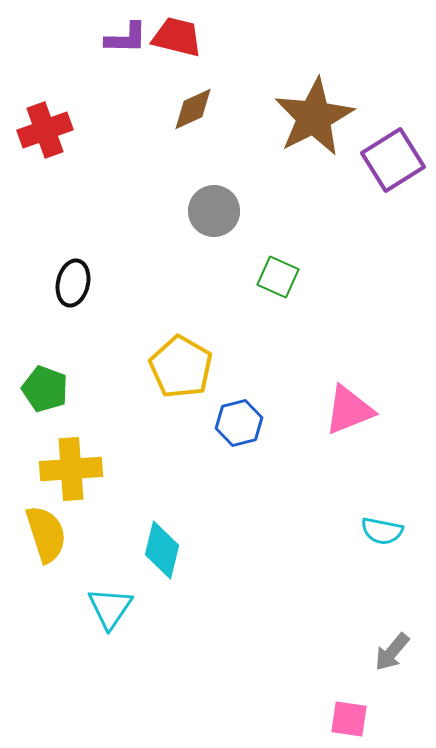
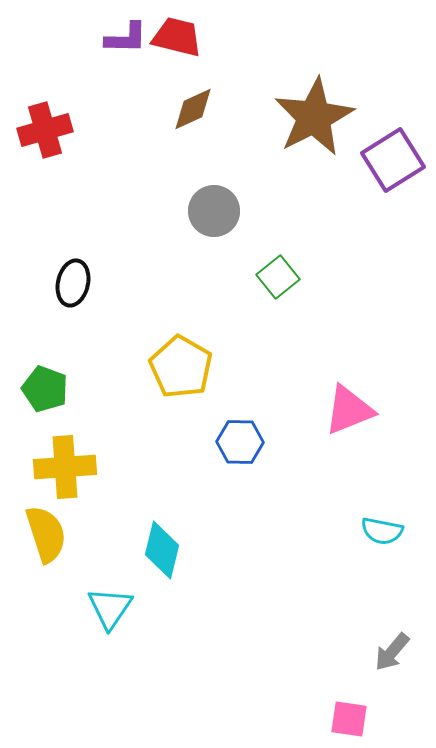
red cross: rotated 4 degrees clockwise
green square: rotated 27 degrees clockwise
blue hexagon: moved 1 px right, 19 px down; rotated 15 degrees clockwise
yellow cross: moved 6 px left, 2 px up
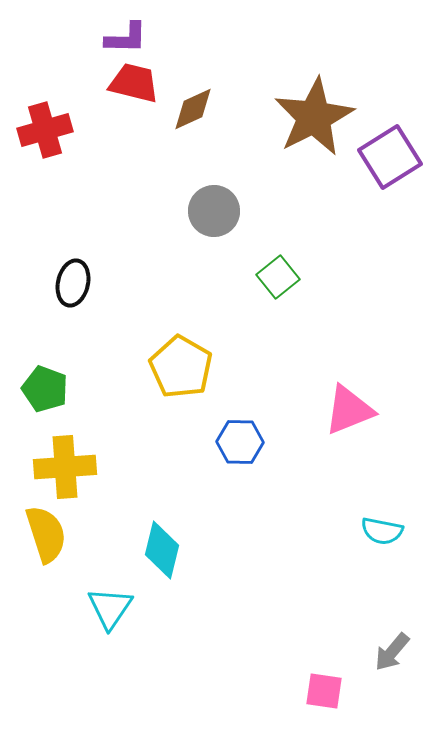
red trapezoid: moved 43 px left, 46 px down
purple square: moved 3 px left, 3 px up
pink square: moved 25 px left, 28 px up
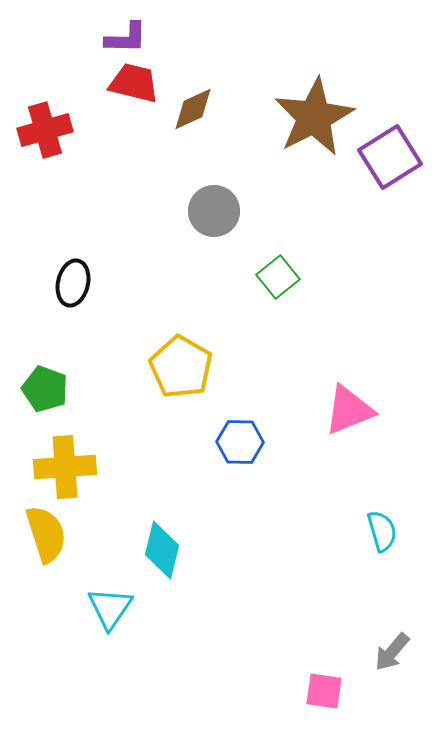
cyan semicircle: rotated 117 degrees counterclockwise
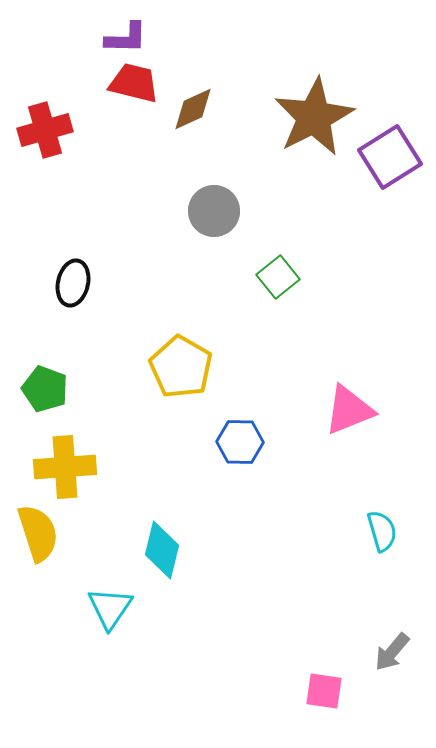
yellow semicircle: moved 8 px left, 1 px up
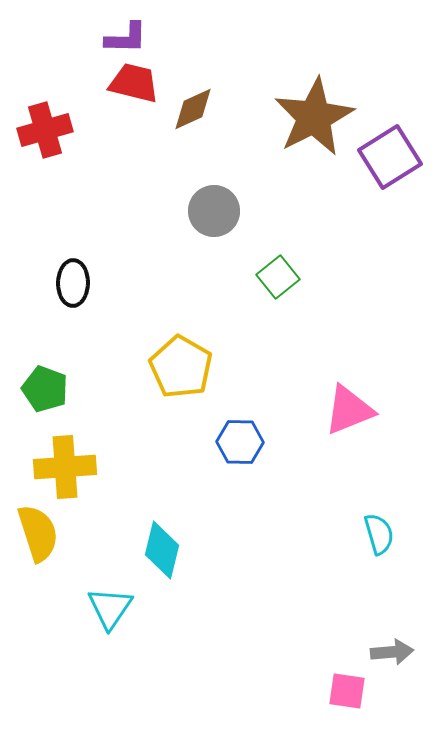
black ellipse: rotated 12 degrees counterclockwise
cyan semicircle: moved 3 px left, 3 px down
gray arrow: rotated 135 degrees counterclockwise
pink square: moved 23 px right
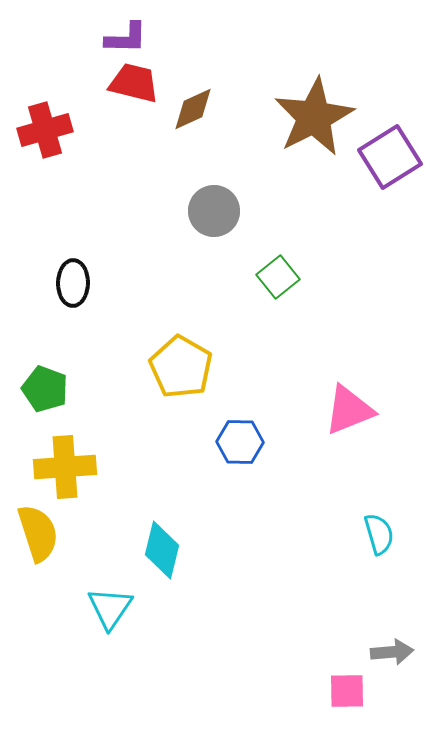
pink square: rotated 9 degrees counterclockwise
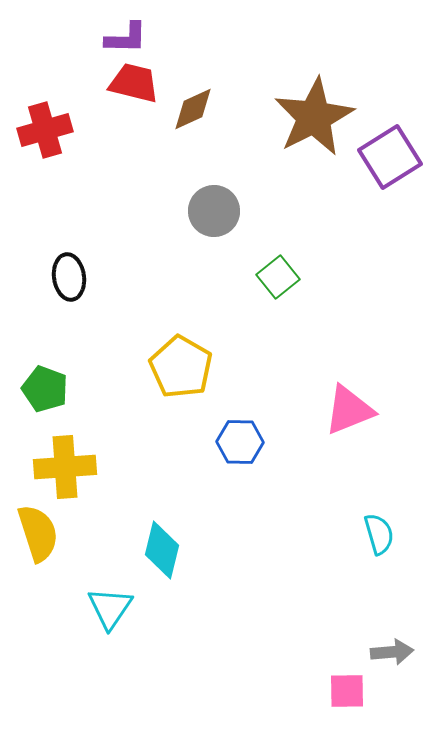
black ellipse: moved 4 px left, 6 px up; rotated 9 degrees counterclockwise
